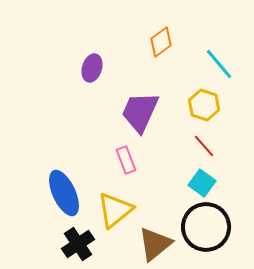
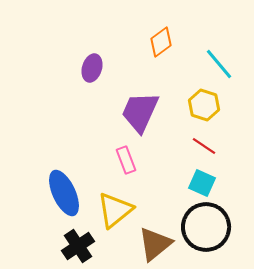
red line: rotated 15 degrees counterclockwise
cyan square: rotated 12 degrees counterclockwise
black cross: moved 2 px down
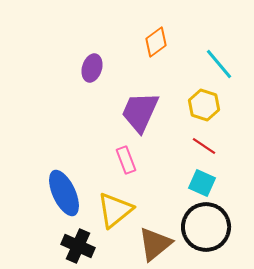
orange diamond: moved 5 px left
black cross: rotated 32 degrees counterclockwise
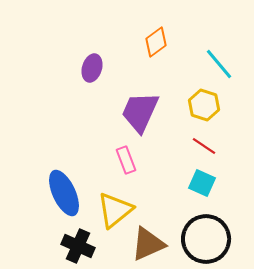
black circle: moved 12 px down
brown triangle: moved 7 px left; rotated 15 degrees clockwise
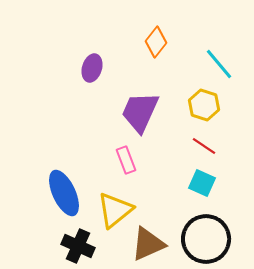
orange diamond: rotated 16 degrees counterclockwise
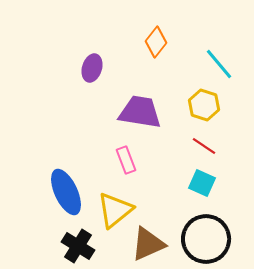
purple trapezoid: rotated 75 degrees clockwise
blue ellipse: moved 2 px right, 1 px up
black cross: rotated 8 degrees clockwise
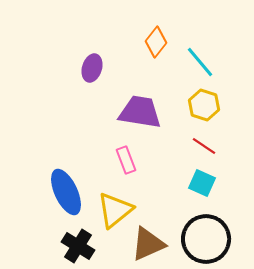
cyan line: moved 19 px left, 2 px up
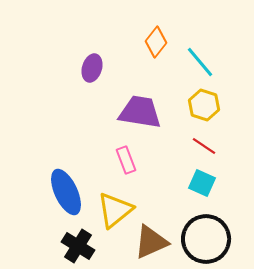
brown triangle: moved 3 px right, 2 px up
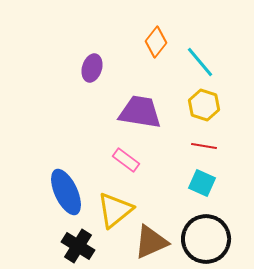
red line: rotated 25 degrees counterclockwise
pink rectangle: rotated 32 degrees counterclockwise
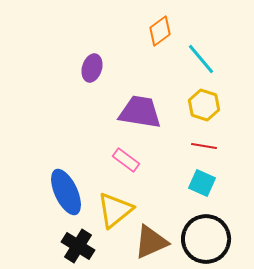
orange diamond: moved 4 px right, 11 px up; rotated 16 degrees clockwise
cyan line: moved 1 px right, 3 px up
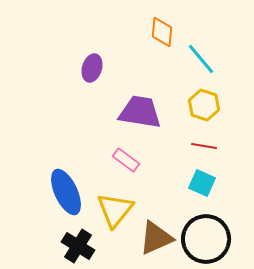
orange diamond: moved 2 px right, 1 px down; rotated 48 degrees counterclockwise
yellow triangle: rotated 12 degrees counterclockwise
brown triangle: moved 5 px right, 4 px up
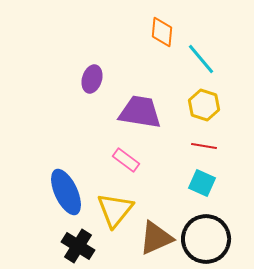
purple ellipse: moved 11 px down
